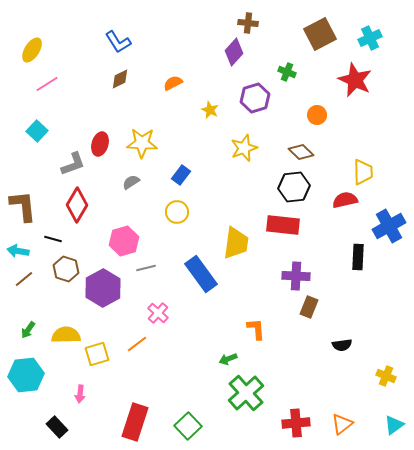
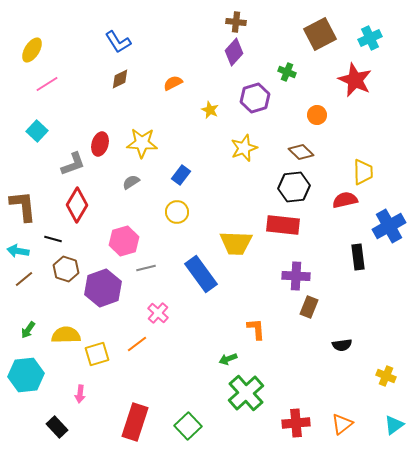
brown cross at (248, 23): moved 12 px left, 1 px up
yellow trapezoid at (236, 243): rotated 84 degrees clockwise
black rectangle at (358, 257): rotated 10 degrees counterclockwise
purple hexagon at (103, 288): rotated 9 degrees clockwise
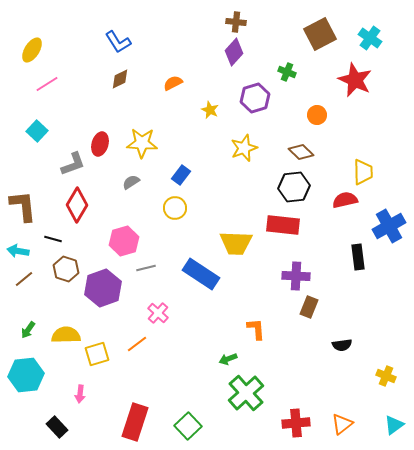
cyan cross at (370, 38): rotated 30 degrees counterclockwise
yellow circle at (177, 212): moved 2 px left, 4 px up
blue rectangle at (201, 274): rotated 21 degrees counterclockwise
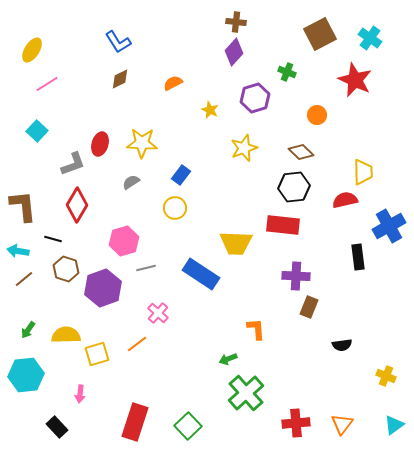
orange triangle at (342, 424): rotated 15 degrees counterclockwise
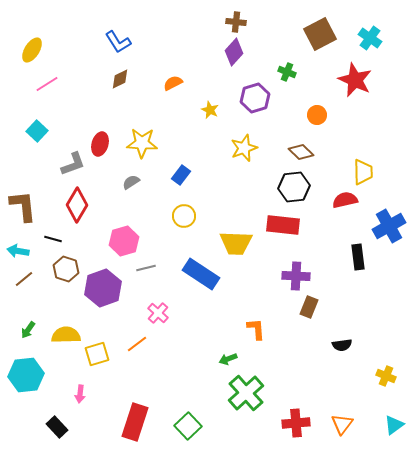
yellow circle at (175, 208): moved 9 px right, 8 px down
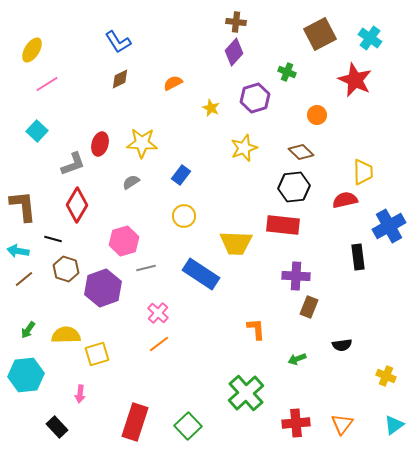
yellow star at (210, 110): moved 1 px right, 2 px up
orange line at (137, 344): moved 22 px right
green arrow at (228, 359): moved 69 px right
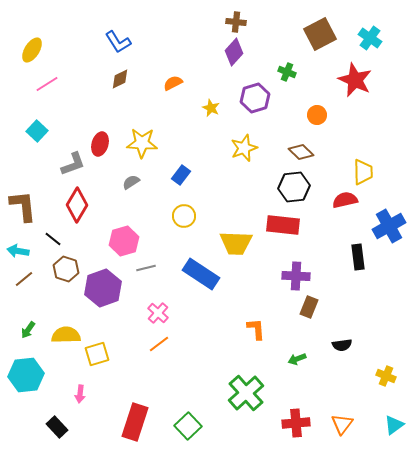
black line at (53, 239): rotated 24 degrees clockwise
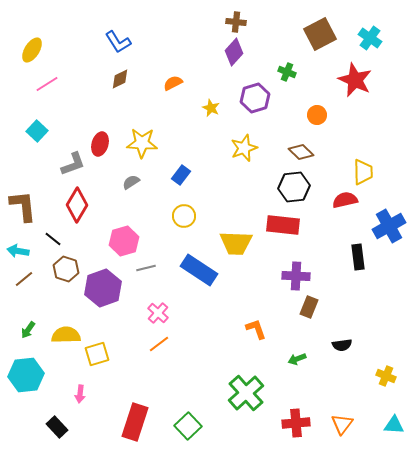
blue rectangle at (201, 274): moved 2 px left, 4 px up
orange L-shape at (256, 329): rotated 15 degrees counterclockwise
cyan triangle at (394, 425): rotated 40 degrees clockwise
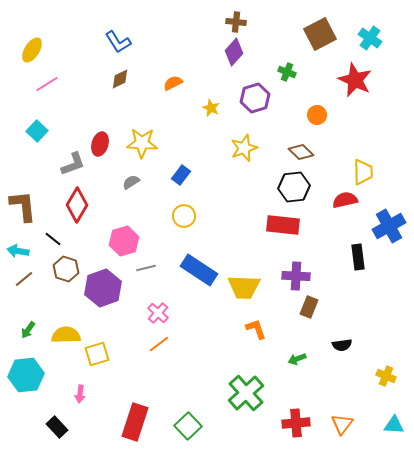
yellow trapezoid at (236, 243): moved 8 px right, 44 px down
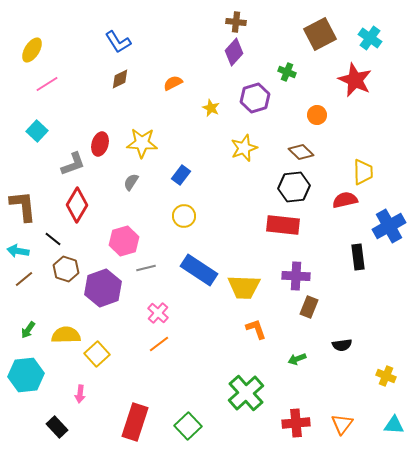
gray semicircle at (131, 182): rotated 24 degrees counterclockwise
yellow square at (97, 354): rotated 25 degrees counterclockwise
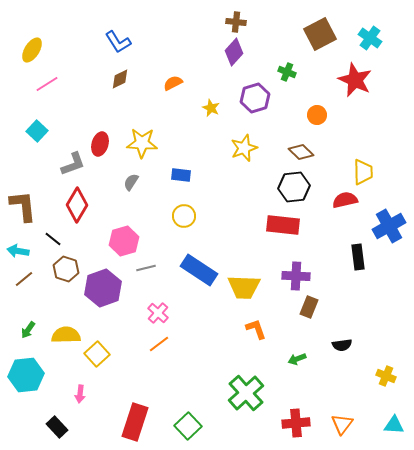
blue rectangle at (181, 175): rotated 60 degrees clockwise
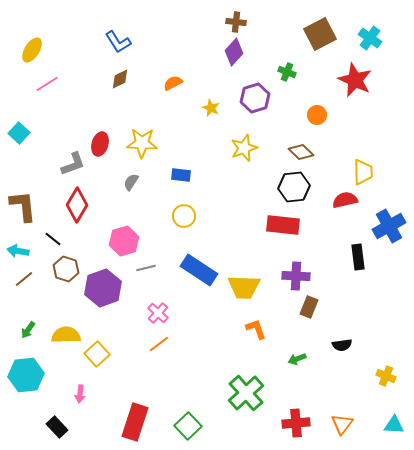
cyan square at (37, 131): moved 18 px left, 2 px down
